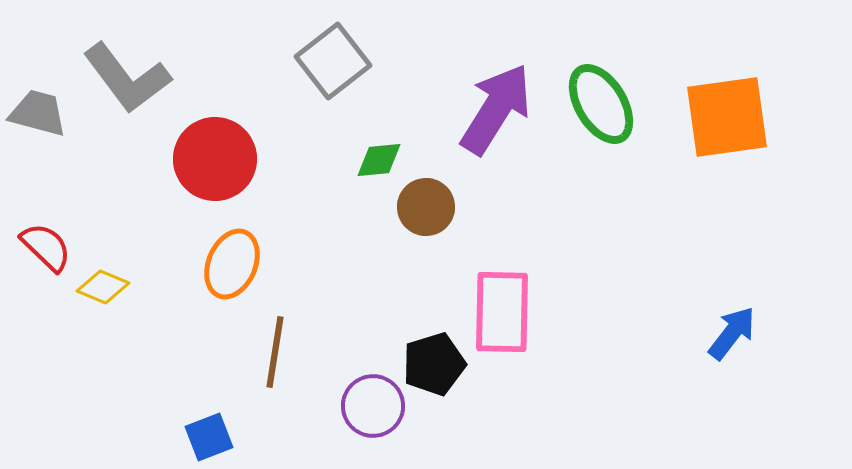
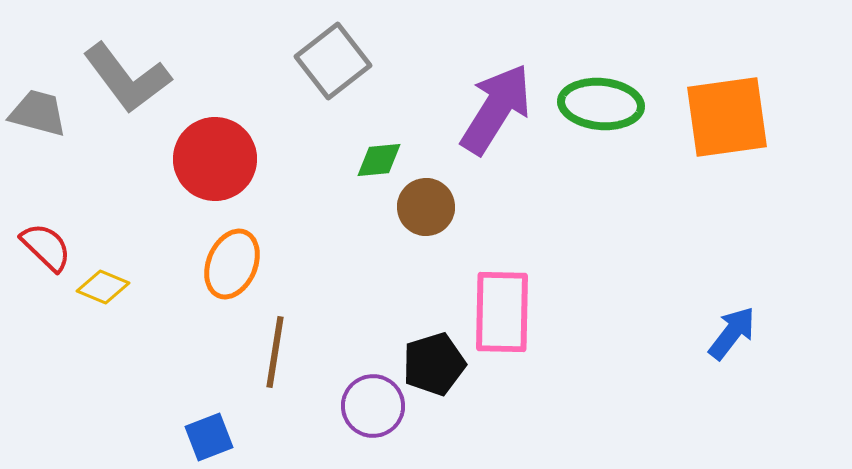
green ellipse: rotated 54 degrees counterclockwise
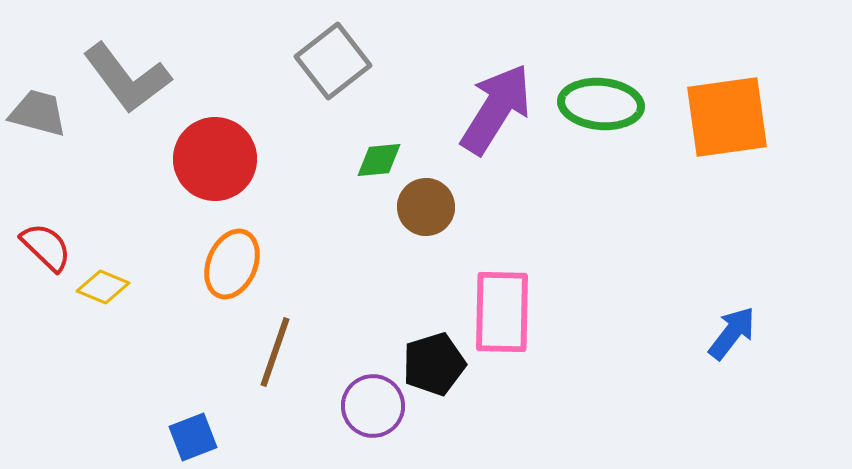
brown line: rotated 10 degrees clockwise
blue square: moved 16 px left
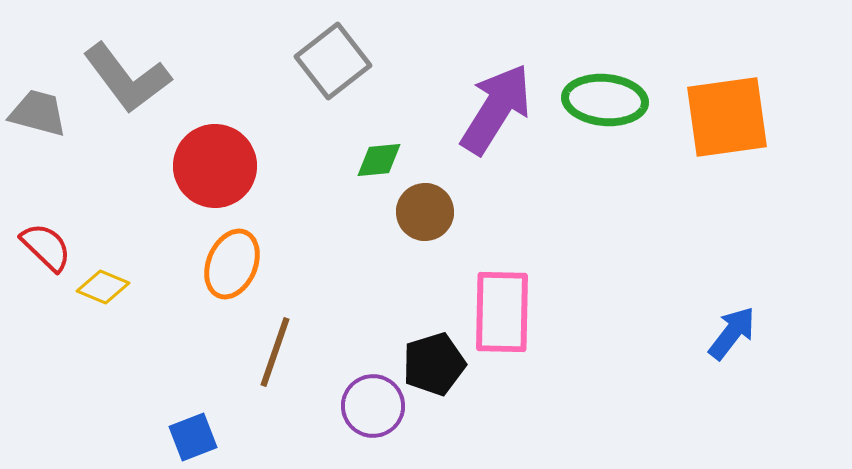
green ellipse: moved 4 px right, 4 px up
red circle: moved 7 px down
brown circle: moved 1 px left, 5 px down
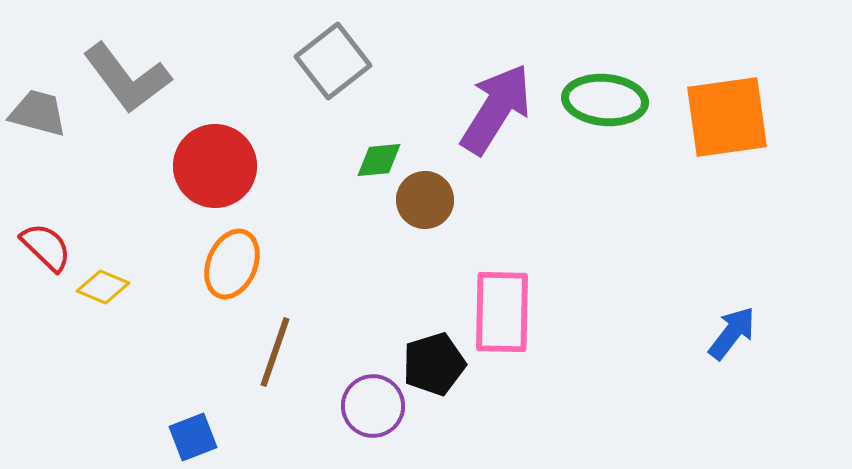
brown circle: moved 12 px up
